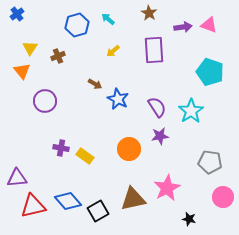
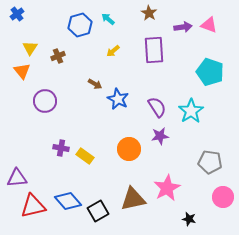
blue hexagon: moved 3 px right
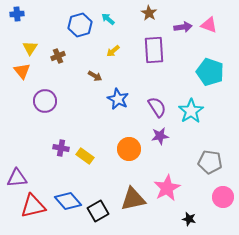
blue cross: rotated 32 degrees clockwise
brown arrow: moved 8 px up
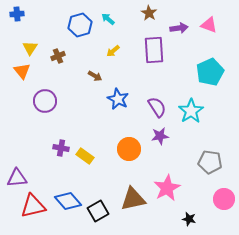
purple arrow: moved 4 px left, 1 px down
cyan pentagon: rotated 28 degrees clockwise
pink circle: moved 1 px right, 2 px down
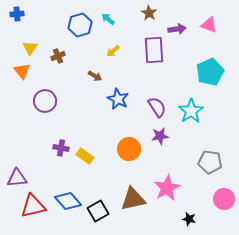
purple arrow: moved 2 px left, 1 px down
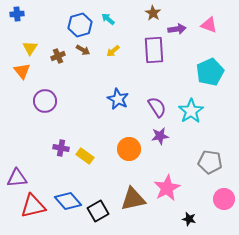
brown star: moved 4 px right
brown arrow: moved 12 px left, 26 px up
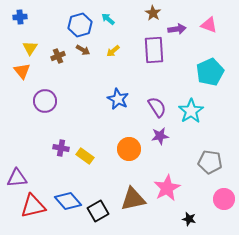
blue cross: moved 3 px right, 3 px down
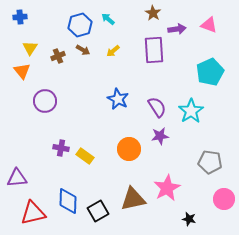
blue diamond: rotated 44 degrees clockwise
red triangle: moved 7 px down
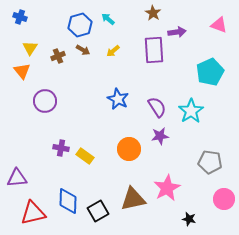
blue cross: rotated 24 degrees clockwise
pink triangle: moved 10 px right
purple arrow: moved 3 px down
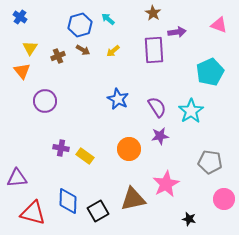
blue cross: rotated 16 degrees clockwise
pink star: moved 1 px left, 4 px up
red triangle: rotated 28 degrees clockwise
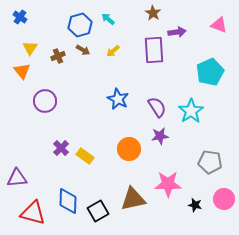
purple cross: rotated 35 degrees clockwise
pink star: moved 2 px right; rotated 28 degrees clockwise
black star: moved 6 px right, 14 px up
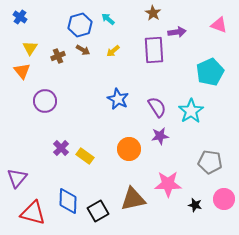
purple triangle: rotated 45 degrees counterclockwise
